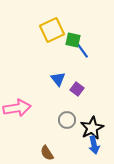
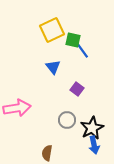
blue triangle: moved 5 px left, 12 px up
brown semicircle: rotated 42 degrees clockwise
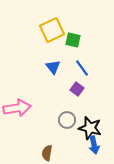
blue line: moved 18 px down
black star: moved 2 px left; rotated 30 degrees counterclockwise
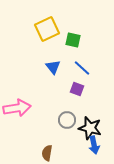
yellow square: moved 5 px left, 1 px up
blue line: rotated 12 degrees counterclockwise
purple square: rotated 16 degrees counterclockwise
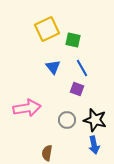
blue line: rotated 18 degrees clockwise
pink arrow: moved 10 px right
black star: moved 5 px right, 8 px up
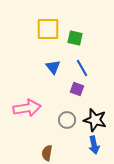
yellow square: moved 1 px right; rotated 25 degrees clockwise
green square: moved 2 px right, 2 px up
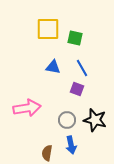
blue triangle: rotated 42 degrees counterclockwise
blue arrow: moved 23 px left
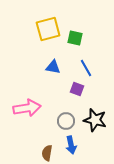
yellow square: rotated 15 degrees counterclockwise
blue line: moved 4 px right
gray circle: moved 1 px left, 1 px down
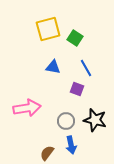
green square: rotated 21 degrees clockwise
brown semicircle: rotated 28 degrees clockwise
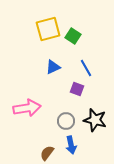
green square: moved 2 px left, 2 px up
blue triangle: rotated 35 degrees counterclockwise
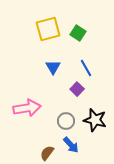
green square: moved 5 px right, 3 px up
blue triangle: rotated 35 degrees counterclockwise
purple square: rotated 24 degrees clockwise
blue arrow: rotated 30 degrees counterclockwise
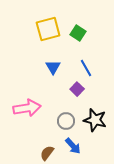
blue arrow: moved 2 px right, 1 px down
